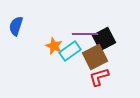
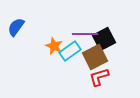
blue semicircle: moved 1 px down; rotated 18 degrees clockwise
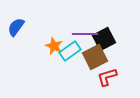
red L-shape: moved 8 px right
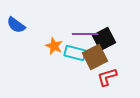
blue semicircle: moved 2 px up; rotated 90 degrees counterclockwise
cyan rectangle: moved 5 px right, 2 px down; rotated 50 degrees clockwise
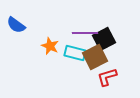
purple line: moved 1 px up
orange star: moved 4 px left
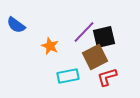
purple line: moved 1 px left, 1 px up; rotated 45 degrees counterclockwise
black square: moved 2 px up; rotated 15 degrees clockwise
cyan rectangle: moved 7 px left, 23 px down; rotated 25 degrees counterclockwise
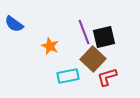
blue semicircle: moved 2 px left, 1 px up
purple line: rotated 65 degrees counterclockwise
brown square: moved 2 px left, 2 px down; rotated 20 degrees counterclockwise
